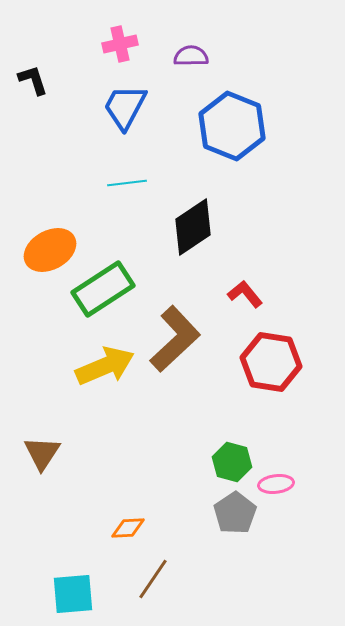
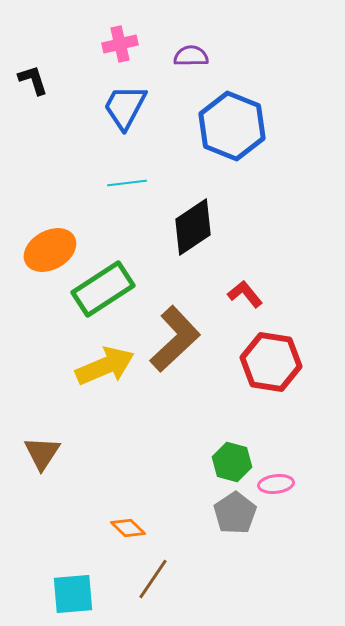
orange diamond: rotated 48 degrees clockwise
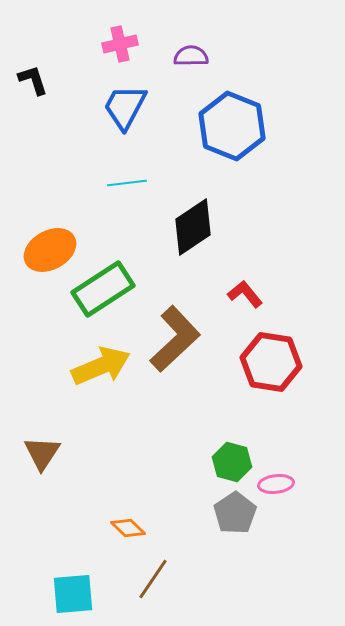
yellow arrow: moved 4 px left
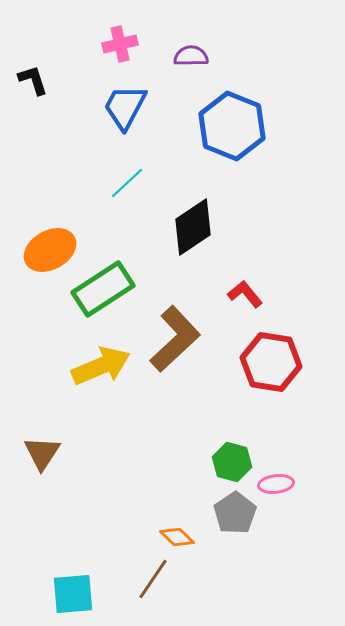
cyan line: rotated 36 degrees counterclockwise
orange diamond: moved 49 px right, 9 px down
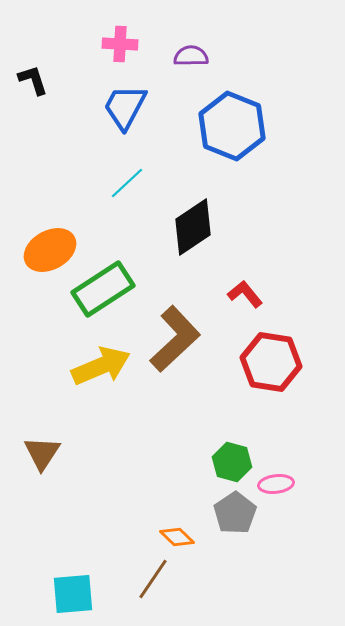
pink cross: rotated 16 degrees clockwise
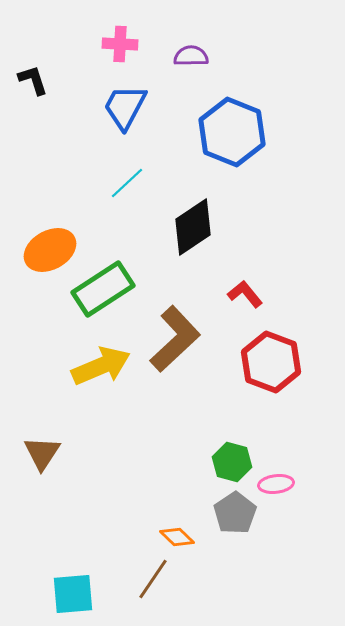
blue hexagon: moved 6 px down
red hexagon: rotated 12 degrees clockwise
